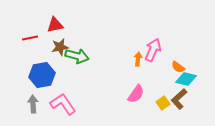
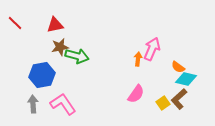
red line: moved 15 px left, 15 px up; rotated 56 degrees clockwise
pink arrow: moved 1 px left, 1 px up
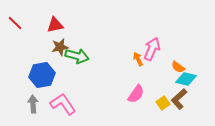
orange arrow: rotated 32 degrees counterclockwise
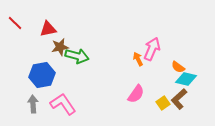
red triangle: moved 7 px left, 4 px down
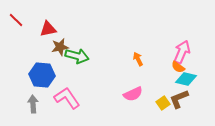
red line: moved 1 px right, 3 px up
pink arrow: moved 30 px right, 3 px down
blue hexagon: rotated 15 degrees clockwise
pink semicircle: moved 3 px left; rotated 30 degrees clockwise
brown L-shape: rotated 20 degrees clockwise
pink L-shape: moved 4 px right, 6 px up
